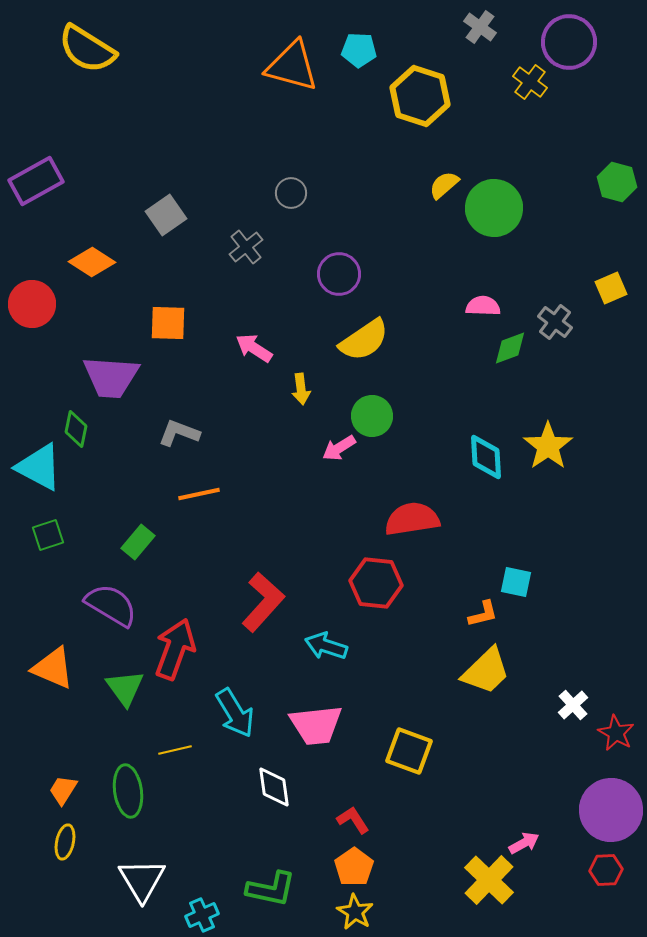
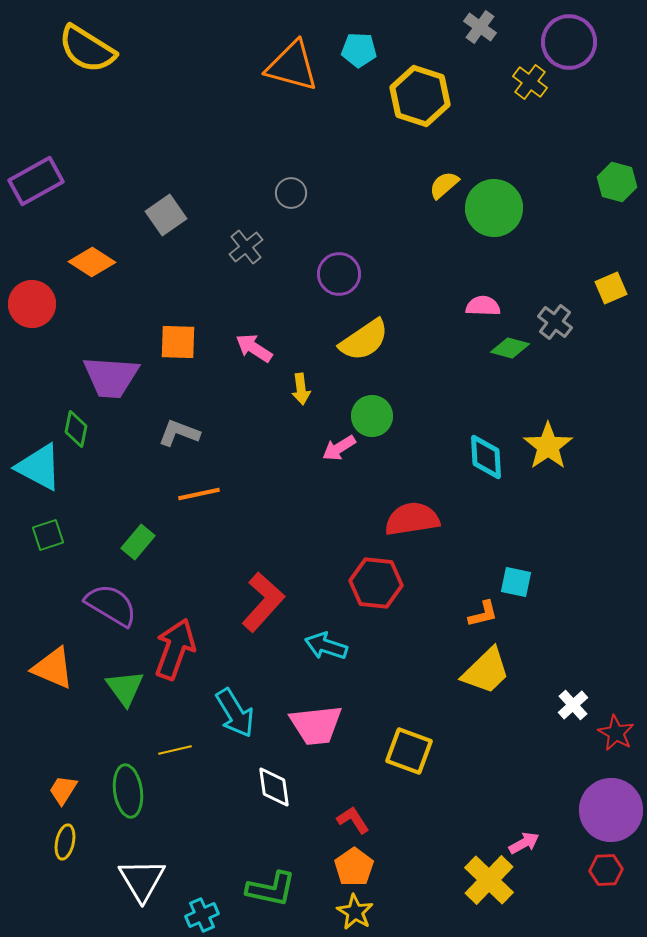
orange square at (168, 323): moved 10 px right, 19 px down
green diamond at (510, 348): rotated 36 degrees clockwise
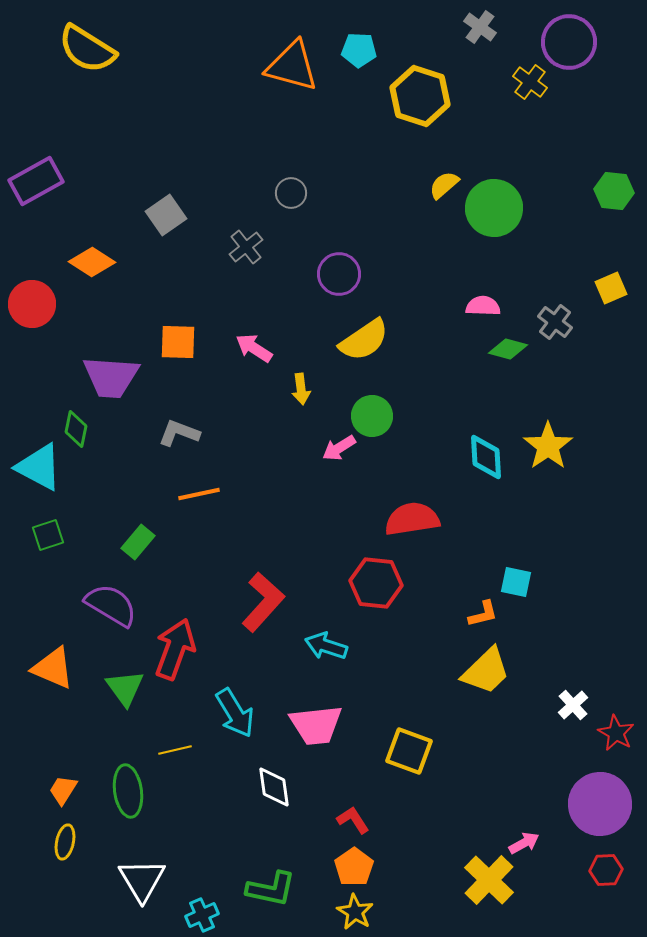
green hexagon at (617, 182): moved 3 px left, 9 px down; rotated 9 degrees counterclockwise
green diamond at (510, 348): moved 2 px left, 1 px down
purple circle at (611, 810): moved 11 px left, 6 px up
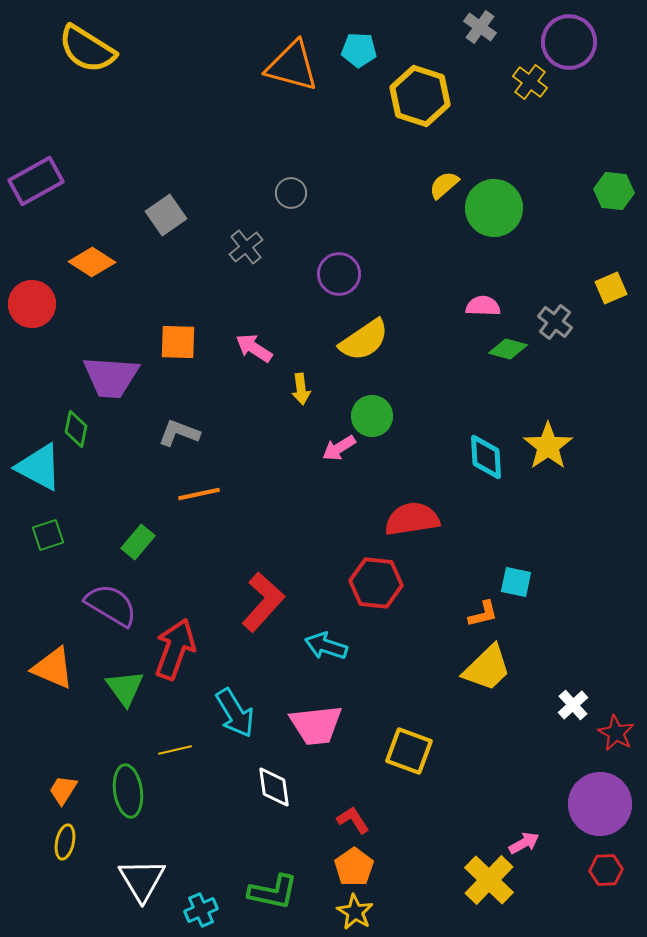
yellow trapezoid at (486, 671): moved 1 px right, 3 px up
green L-shape at (271, 889): moved 2 px right, 3 px down
cyan cross at (202, 915): moved 1 px left, 5 px up
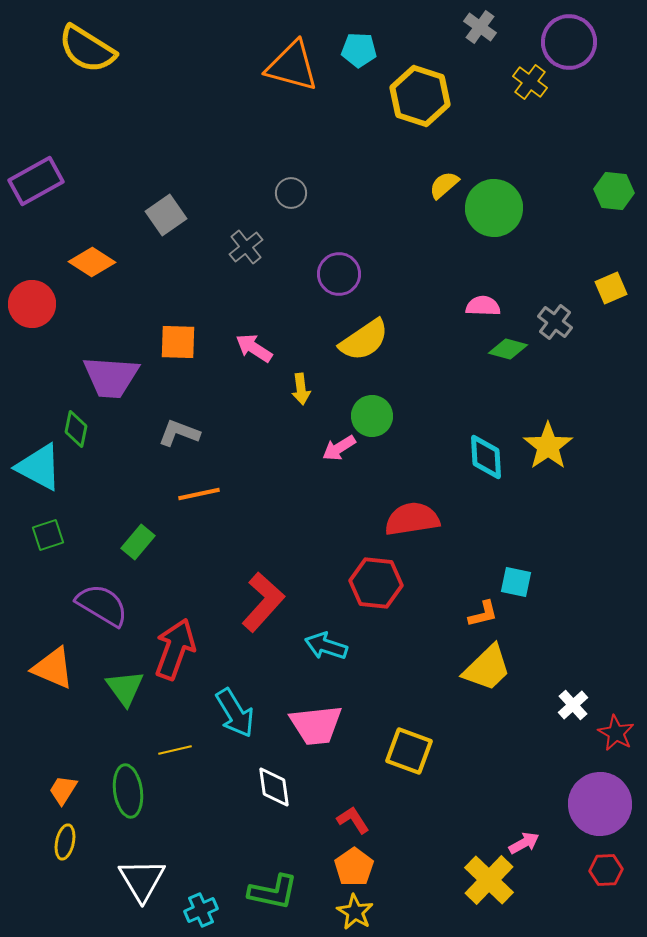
purple semicircle at (111, 605): moved 9 px left
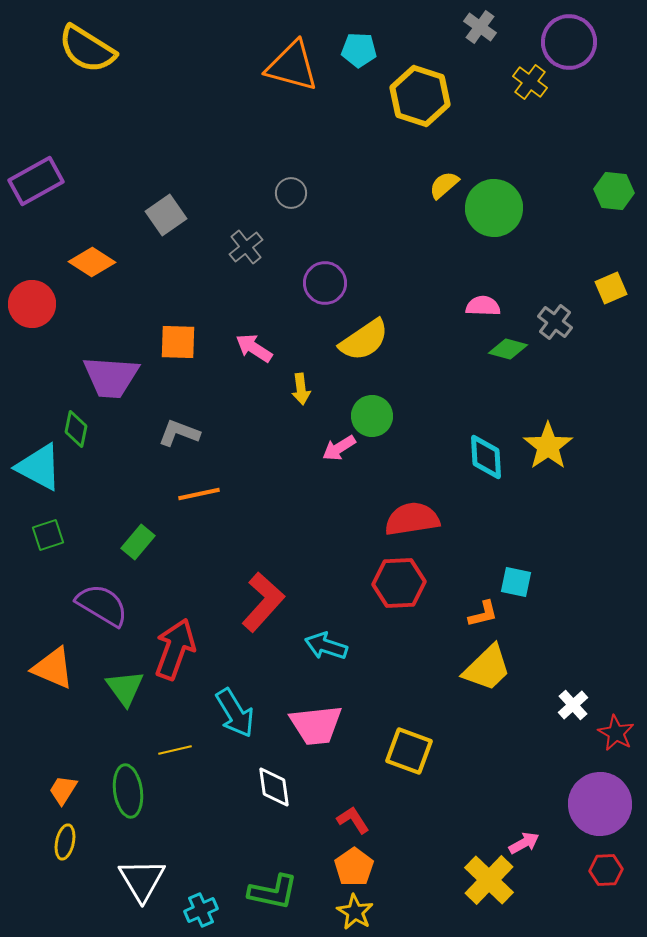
purple circle at (339, 274): moved 14 px left, 9 px down
red hexagon at (376, 583): moved 23 px right; rotated 9 degrees counterclockwise
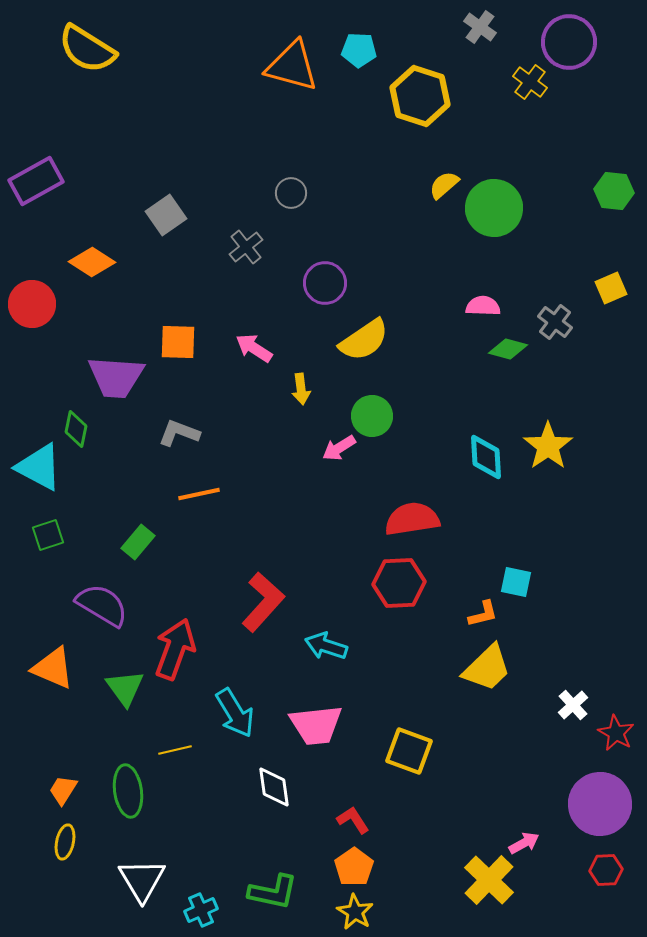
purple trapezoid at (111, 377): moved 5 px right
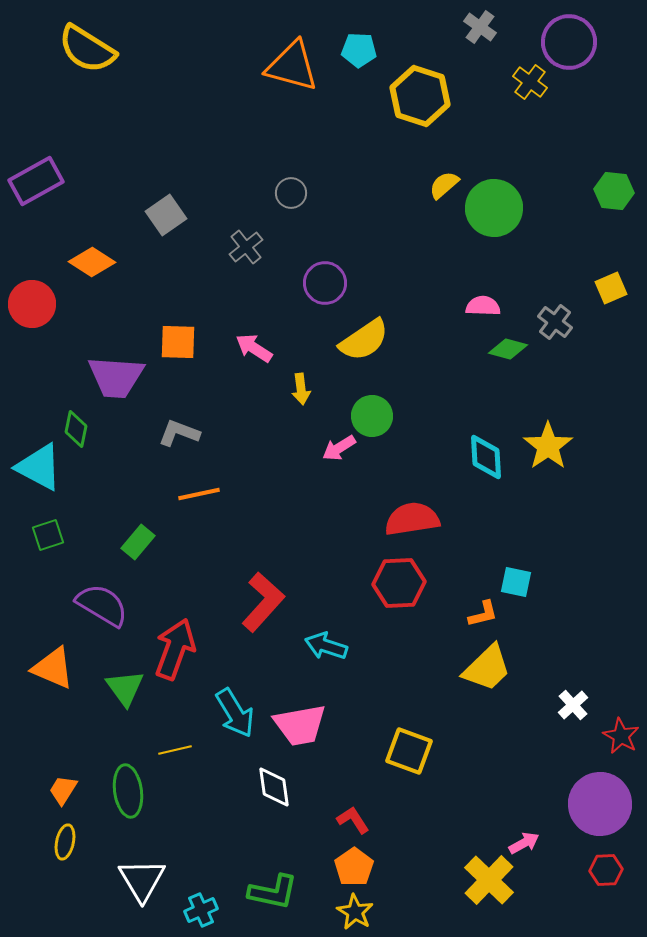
pink trapezoid at (316, 725): moved 16 px left; rotated 4 degrees counterclockwise
red star at (616, 733): moved 5 px right, 3 px down
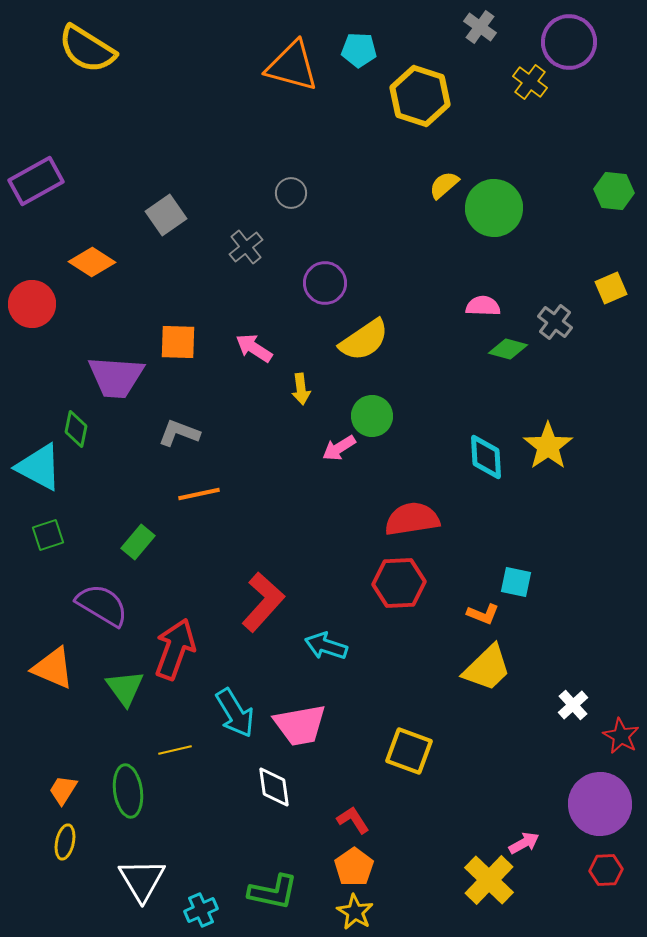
orange L-shape at (483, 614): rotated 36 degrees clockwise
